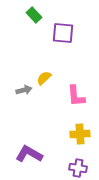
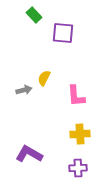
yellow semicircle: rotated 21 degrees counterclockwise
purple cross: rotated 12 degrees counterclockwise
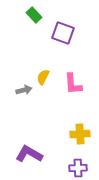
purple square: rotated 15 degrees clockwise
yellow semicircle: moved 1 px left, 1 px up
pink L-shape: moved 3 px left, 12 px up
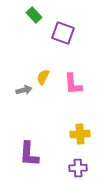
purple L-shape: rotated 116 degrees counterclockwise
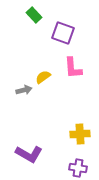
yellow semicircle: rotated 28 degrees clockwise
pink L-shape: moved 16 px up
purple L-shape: rotated 64 degrees counterclockwise
purple cross: rotated 12 degrees clockwise
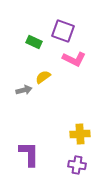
green rectangle: moved 27 px down; rotated 21 degrees counterclockwise
purple square: moved 2 px up
pink L-shape: moved 1 px right, 9 px up; rotated 60 degrees counterclockwise
purple L-shape: rotated 120 degrees counterclockwise
purple cross: moved 1 px left, 3 px up
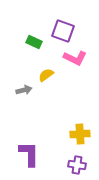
pink L-shape: moved 1 px right, 1 px up
yellow semicircle: moved 3 px right, 2 px up
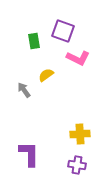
green rectangle: moved 1 px up; rotated 56 degrees clockwise
pink L-shape: moved 3 px right
gray arrow: rotated 112 degrees counterclockwise
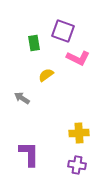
green rectangle: moved 2 px down
gray arrow: moved 2 px left, 8 px down; rotated 21 degrees counterclockwise
yellow cross: moved 1 px left, 1 px up
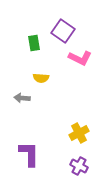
purple square: rotated 15 degrees clockwise
pink L-shape: moved 2 px right
yellow semicircle: moved 5 px left, 3 px down; rotated 140 degrees counterclockwise
gray arrow: rotated 28 degrees counterclockwise
yellow cross: rotated 24 degrees counterclockwise
purple cross: moved 2 px right, 1 px down; rotated 18 degrees clockwise
